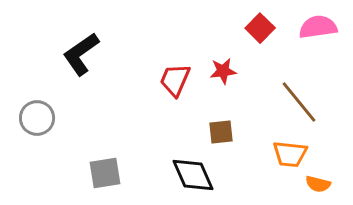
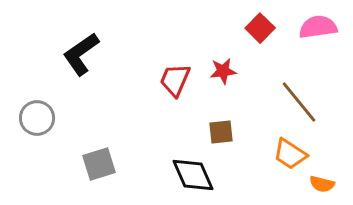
orange trapezoid: rotated 27 degrees clockwise
gray square: moved 6 px left, 9 px up; rotated 8 degrees counterclockwise
orange semicircle: moved 4 px right
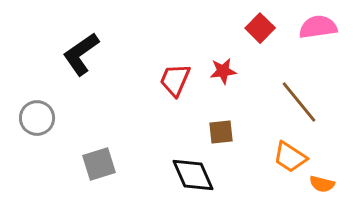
orange trapezoid: moved 3 px down
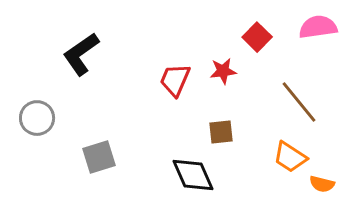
red square: moved 3 px left, 9 px down
gray square: moved 7 px up
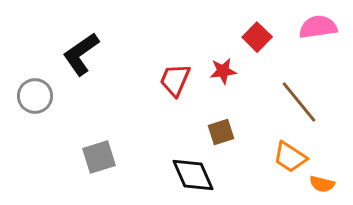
gray circle: moved 2 px left, 22 px up
brown square: rotated 12 degrees counterclockwise
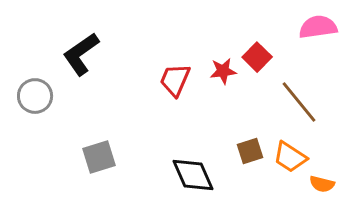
red square: moved 20 px down
brown square: moved 29 px right, 19 px down
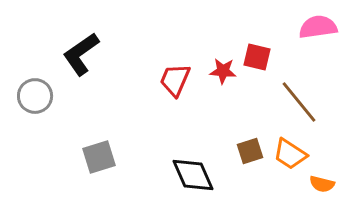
red square: rotated 32 degrees counterclockwise
red star: rotated 12 degrees clockwise
orange trapezoid: moved 3 px up
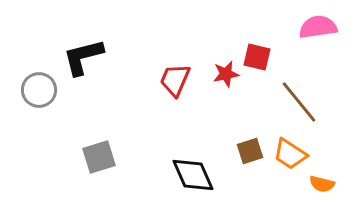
black L-shape: moved 2 px right, 3 px down; rotated 21 degrees clockwise
red star: moved 3 px right, 3 px down; rotated 16 degrees counterclockwise
gray circle: moved 4 px right, 6 px up
